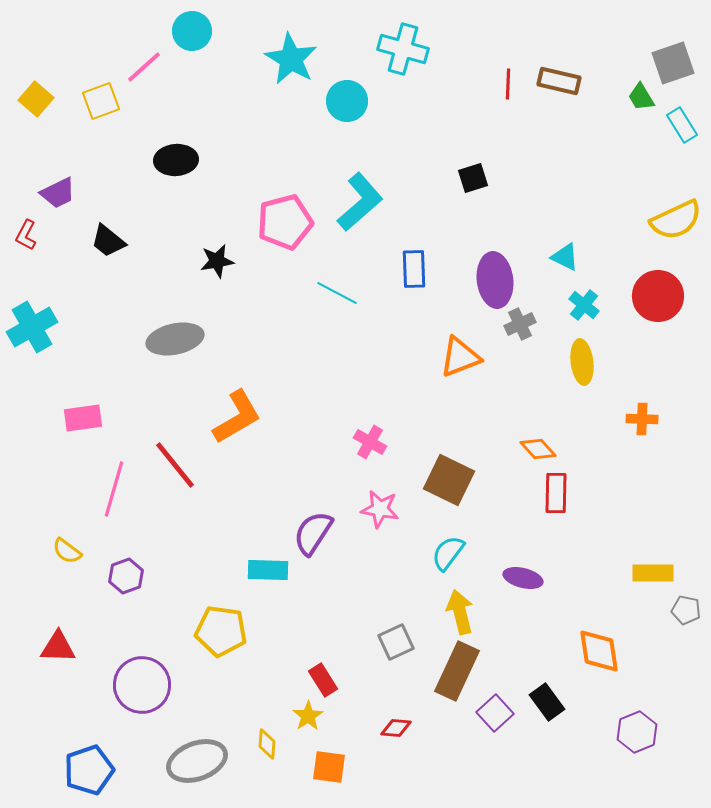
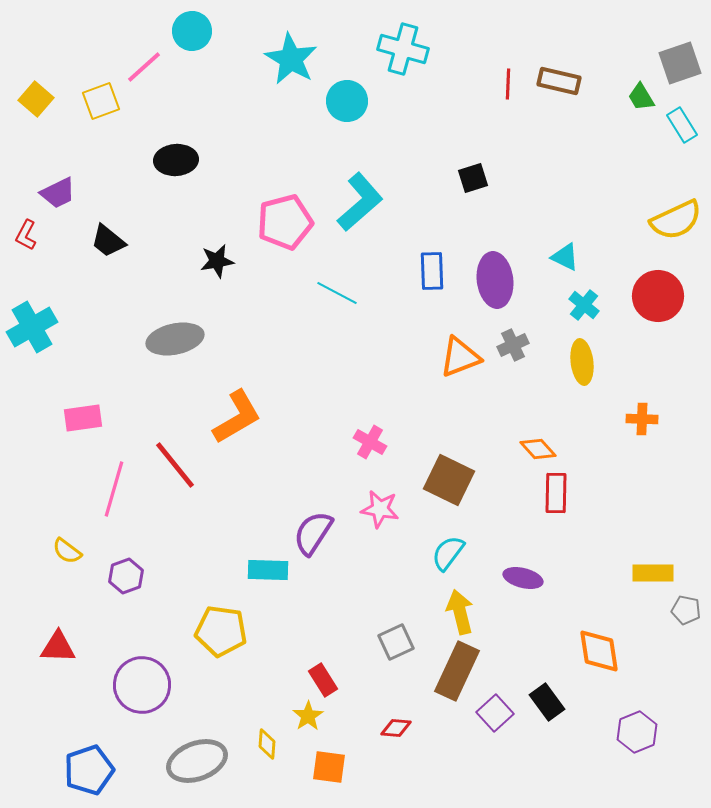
gray square at (673, 63): moved 7 px right
blue rectangle at (414, 269): moved 18 px right, 2 px down
gray cross at (520, 324): moved 7 px left, 21 px down
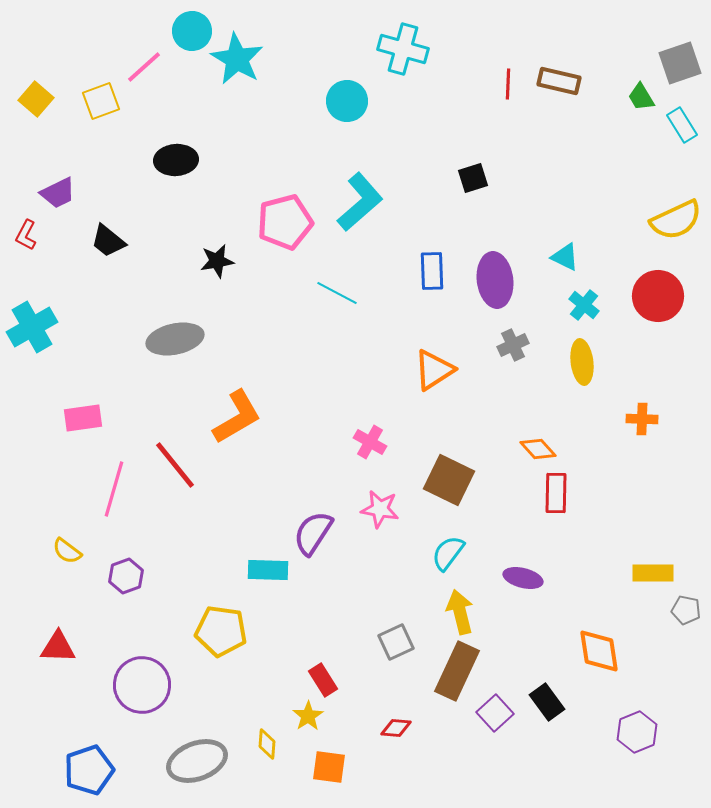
cyan star at (291, 59): moved 54 px left
orange triangle at (460, 357): moved 26 px left, 13 px down; rotated 12 degrees counterclockwise
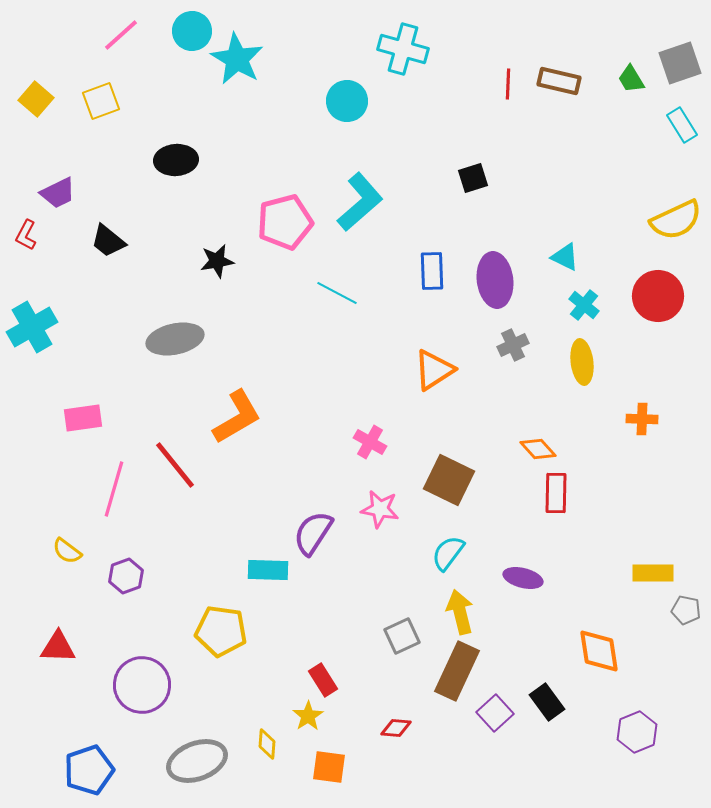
pink line at (144, 67): moved 23 px left, 32 px up
green trapezoid at (641, 97): moved 10 px left, 18 px up
gray square at (396, 642): moved 6 px right, 6 px up
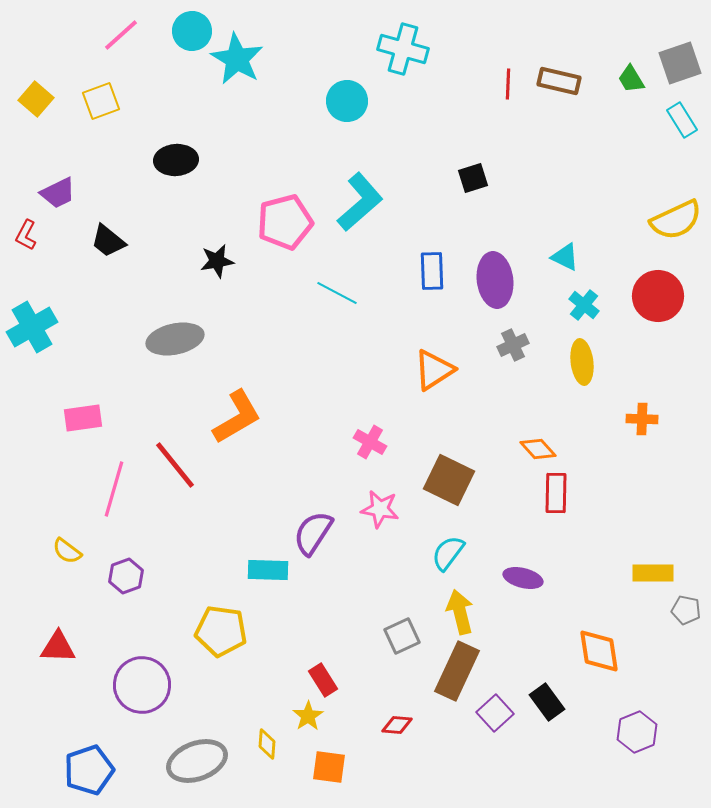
cyan rectangle at (682, 125): moved 5 px up
red diamond at (396, 728): moved 1 px right, 3 px up
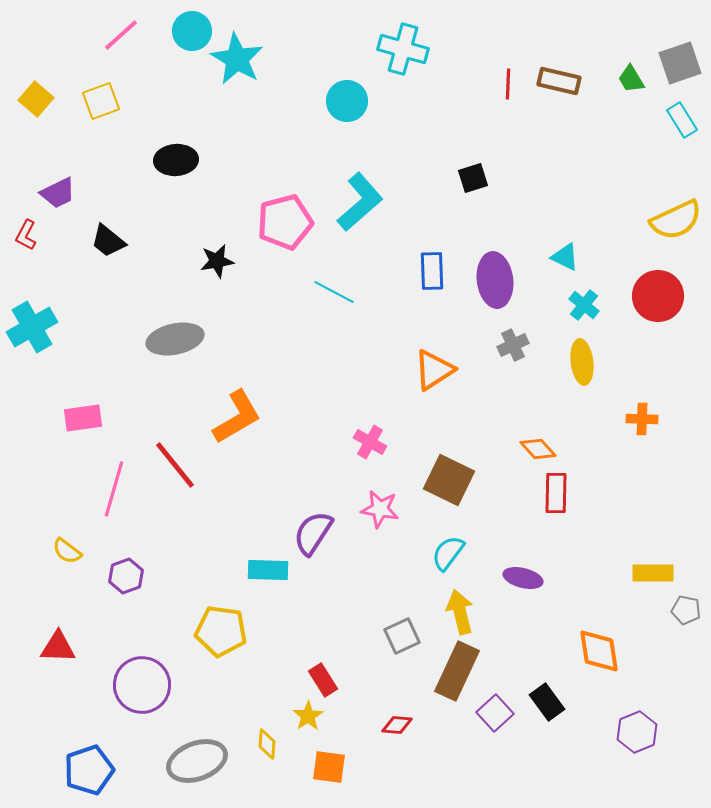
cyan line at (337, 293): moved 3 px left, 1 px up
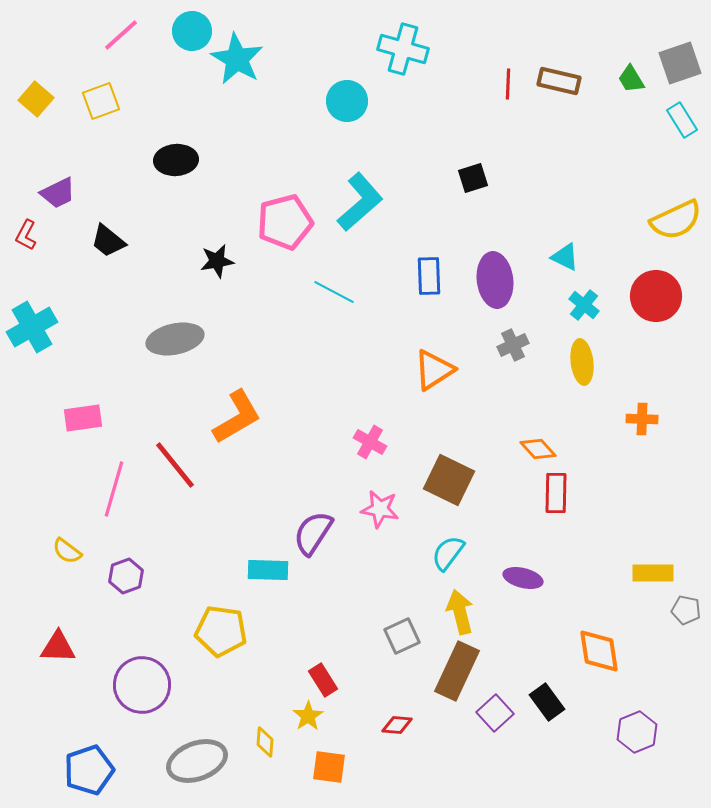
blue rectangle at (432, 271): moved 3 px left, 5 px down
red circle at (658, 296): moved 2 px left
yellow diamond at (267, 744): moved 2 px left, 2 px up
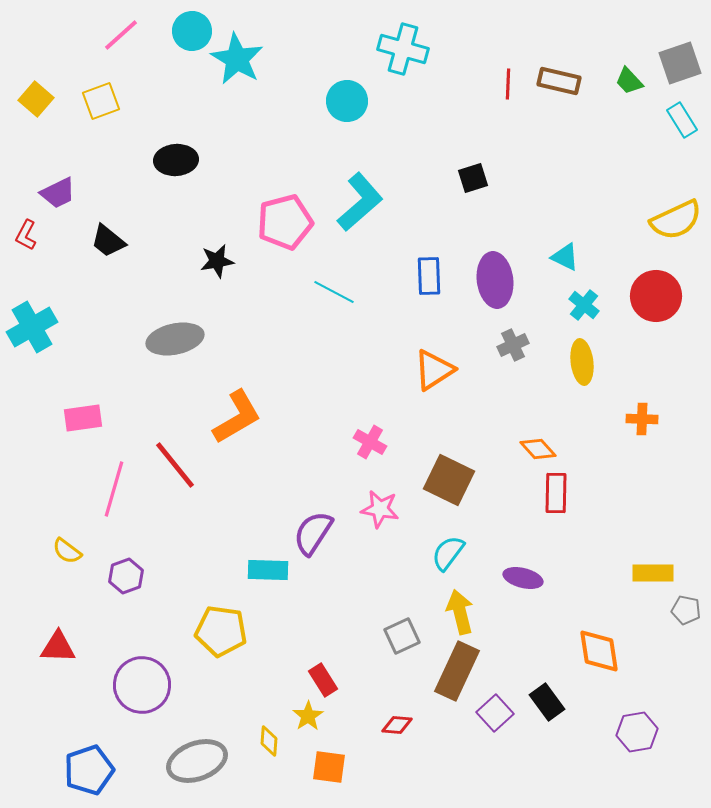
green trapezoid at (631, 79): moved 2 px left, 2 px down; rotated 12 degrees counterclockwise
purple hexagon at (637, 732): rotated 12 degrees clockwise
yellow diamond at (265, 742): moved 4 px right, 1 px up
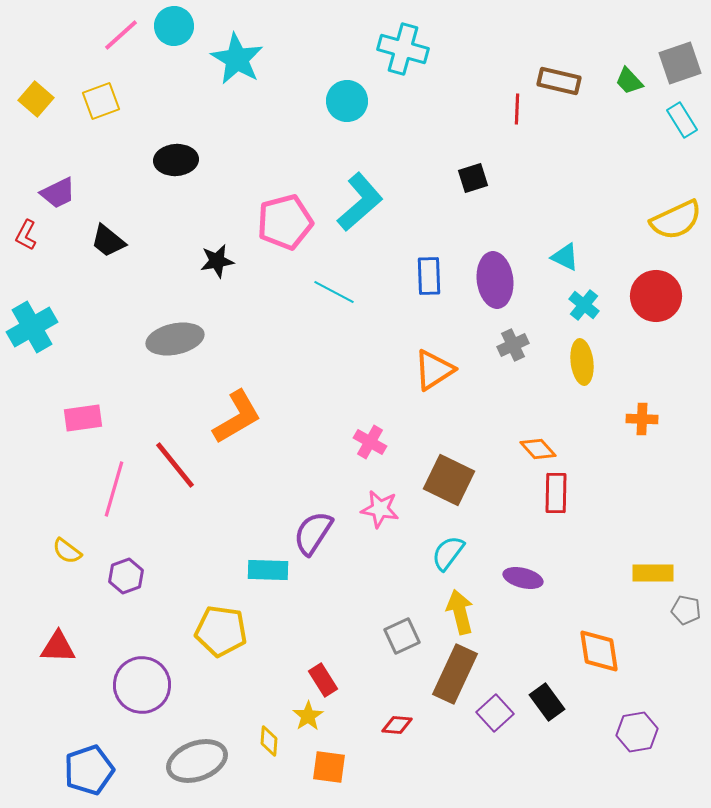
cyan circle at (192, 31): moved 18 px left, 5 px up
red line at (508, 84): moved 9 px right, 25 px down
brown rectangle at (457, 671): moved 2 px left, 3 px down
